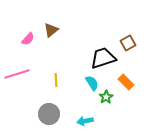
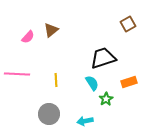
pink semicircle: moved 2 px up
brown square: moved 19 px up
pink line: rotated 20 degrees clockwise
orange rectangle: moved 3 px right; rotated 63 degrees counterclockwise
green star: moved 2 px down
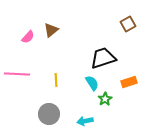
green star: moved 1 px left
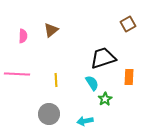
pink semicircle: moved 5 px left, 1 px up; rotated 40 degrees counterclockwise
orange rectangle: moved 5 px up; rotated 70 degrees counterclockwise
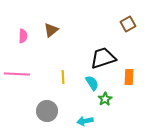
yellow line: moved 7 px right, 3 px up
gray circle: moved 2 px left, 3 px up
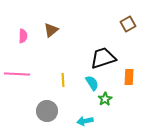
yellow line: moved 3 px down
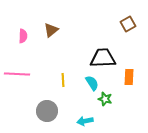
black trapezoid: rotated 16 degrees clockwise
green star: rotated 24 degrees counterclockwise
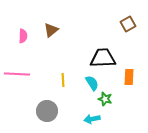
cyan arrow: moved 7 px right, 2 px up
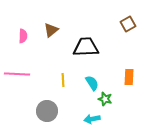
black trapezoid: moved 17 px left, 11 px up
